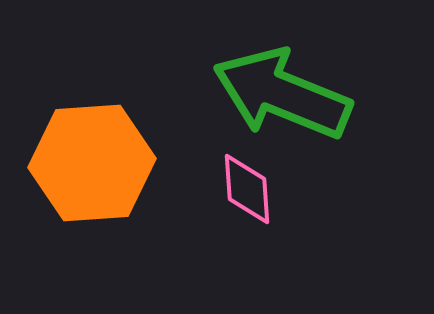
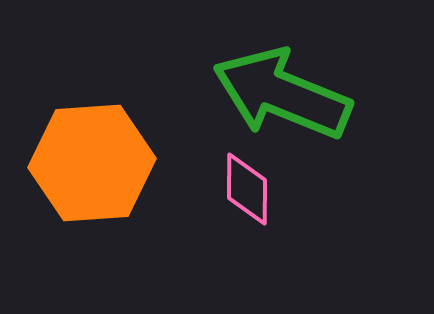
pink diamond: rotated 4 degrees clockwise
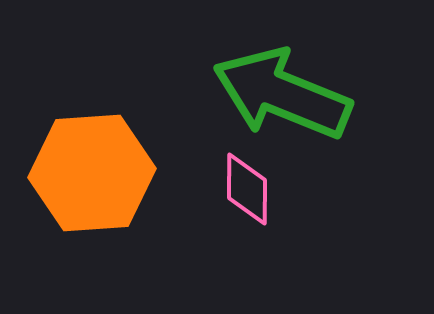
orange hexagon: moved 10 px down
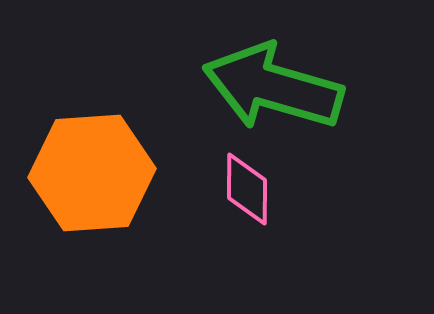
green arrow: moved 9 px left, 7 px up; rotated 6 degrees counterclockwise
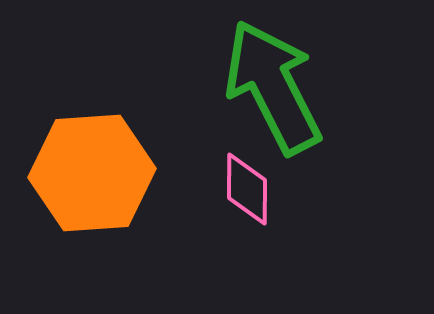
green arrow: rotated 47 degrees clockwise
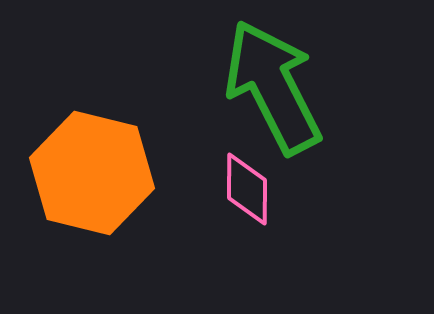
orange hexagon: rotated 18 degrees clockwise
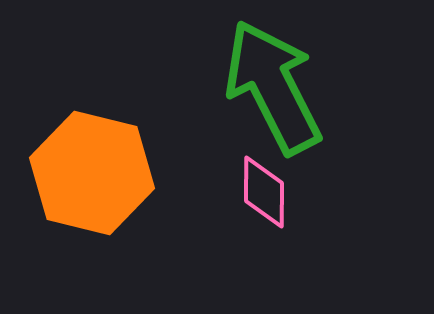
pink diamond: moved 17 px right, 3 px down
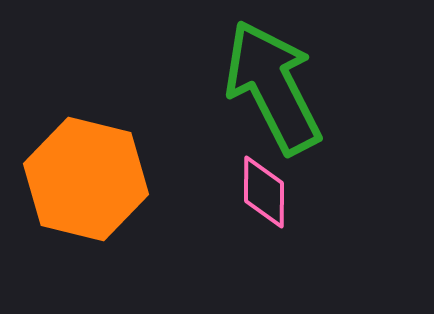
orange hexagon: moved 6 px left, 6 px down
